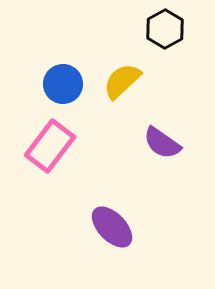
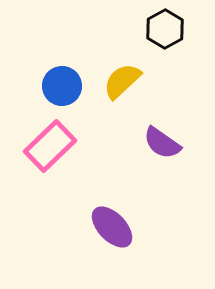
blue circle: moved 1 px left, 2 px down
pink rectangle: rotated 9 degrees clockwise
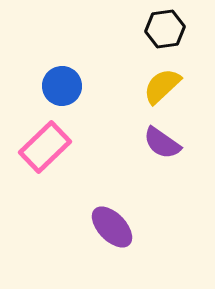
black hexagon: rotated 21 degrees clockwise
yellow semicircle: moved 40 px right, 5 px down
pink rectangle: moved 5 px left, 1 px down
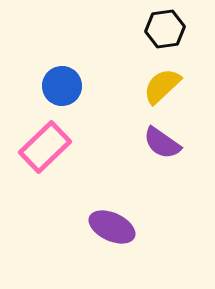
purple ellipse: rotated 21 degrees counterclockwise
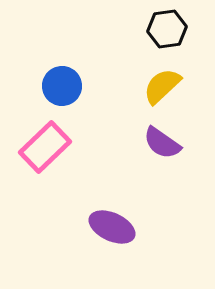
black hexagon: moved 2 px right
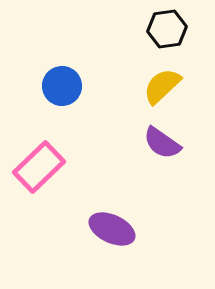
pink rectangle: moved 6 px left, 20 px down
purple ellipse: moved 2 px down
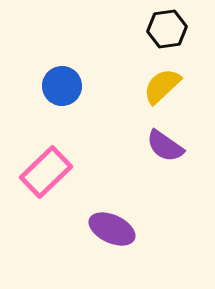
purple semicircle: moved 3 px right, 3 px down
pink rectangle: moved 7 px right, 5 px down
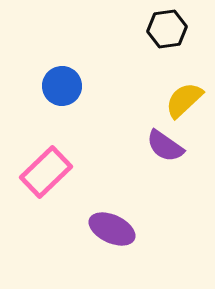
yellow semicircle: moved 22 px right, 14 px down
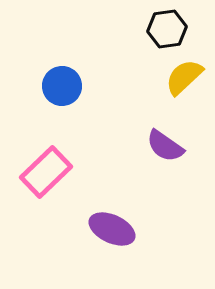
yellow semicircle: moved 23 px up
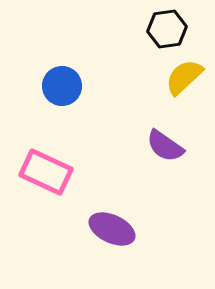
pink rectangle: rotated 69 degrees clockwise
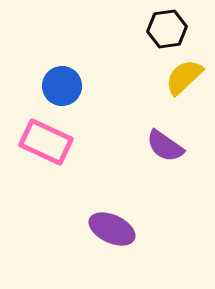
pink rectangle: moved 30 px up
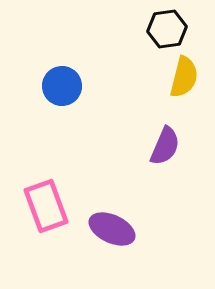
yellow semicircle: rotated 147 degrees clockwise
pink rectangle: moved 64 px down; rotated 45 degrees clockwise
purple semicircle: rotated 102 degrees counterclockwise
